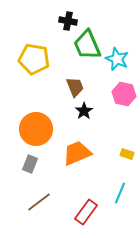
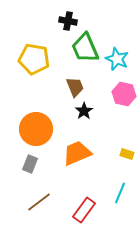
green trapezoid: moved 2 px left, 3 px down
red rectangle: moved 2 px left, 2 px up
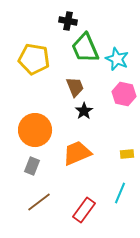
orange circle: moved 1 px left, 1 px down
yellow rectangle: rotated 24 degrees counterclockwise
gray rectangle: moved 2 px right, 2 px down
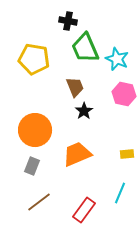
orange trapezoid: moved 1 px down
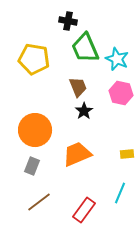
brown trapezoid: moved 3 px right
pink hexagon: moved 3 px left, 1 px up
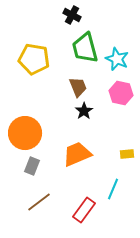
black cross: moved 4 px right, 6 px up; rotated 18 degrees clockwise
green trapezoid: rotated 8 degrees clockwise
orange circle: moved 10 px left, 3 px down
cyan line: moved 7 px left, 4 px up
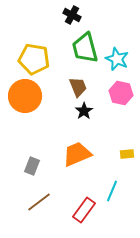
orange circle: moved 37 px up
cyan line: moved 1 px left, 2 px down
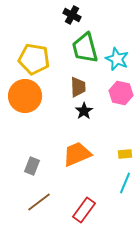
brown trapezoid: rotated 20 degrees clockwise
yellow rectangle: moved 2 px left
cyan line: moved 13 px right, 8 px up
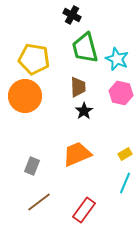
yellow rectangle: rotated 24 degrees counterclockwise
